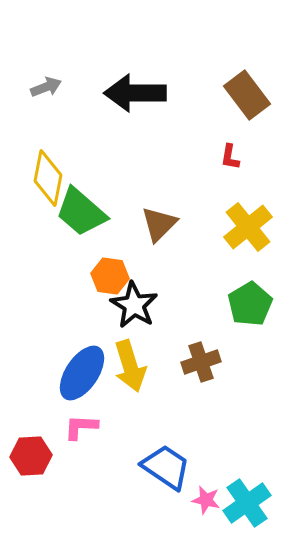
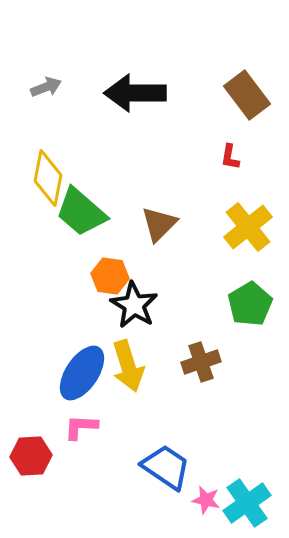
yellow arrow: moved 2 px left
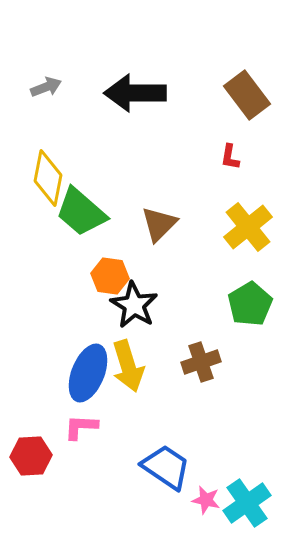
blue ellipse: moved 6 px right; rotated 12 degrees counterclockwise
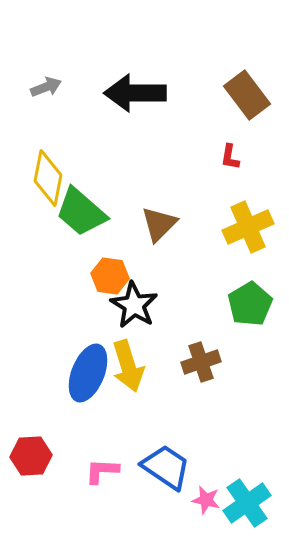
yellow cross: rotated 15 degrees clockwise
pink L-shape: moved 21 px right, 44 px down
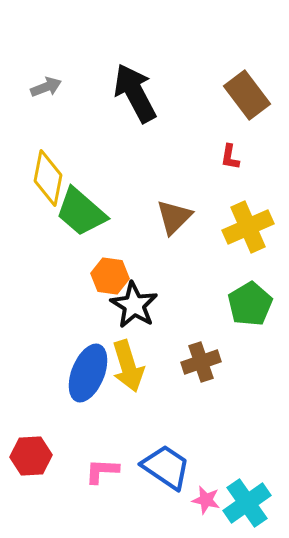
black arrow: rotated 62 degrees clockwise
brown triangle: moved 15 px right, 7 px up
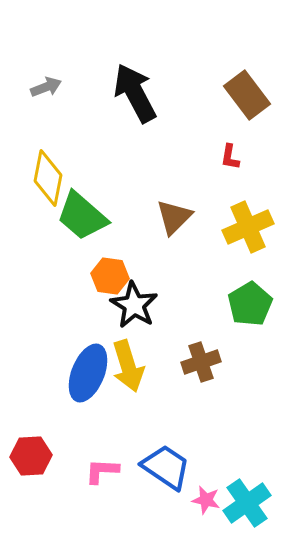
green trapezoid: moved 1 px right, 4 px down
